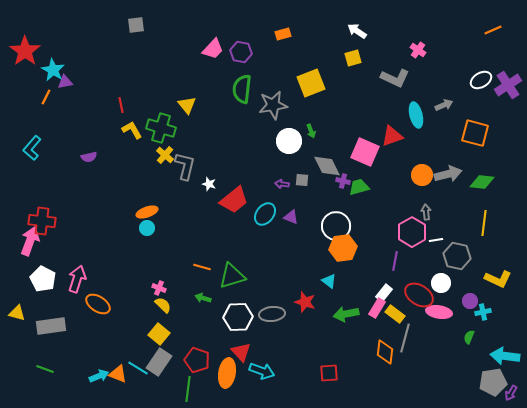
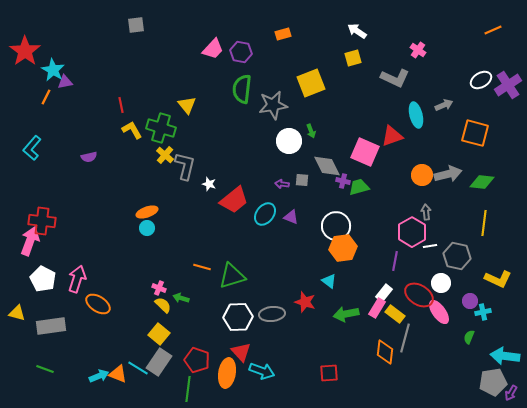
white line at (436, 240): moved 6 px left, 6 px down
green arrow at (203, 298): moved 22 px left
pink ellipse at (439, 312): rotated 45 degrees clockwise
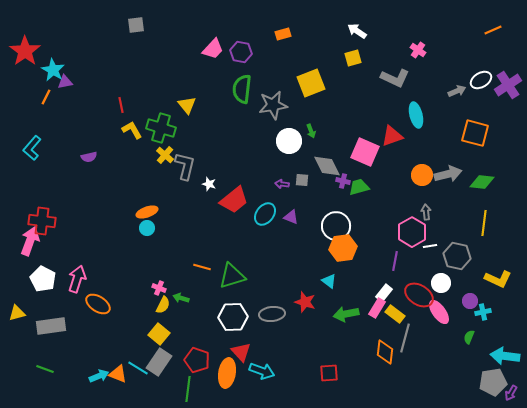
gray arrow at (444, 105): moved 13 px right, 14 px up
yellow semicircle at (163, 305): rotated 72 degrees clockwise
yellow triangle at (17, 313): rotated 30 degrees counterclockwise
white hexagon at (238, 317): moved 5 px left
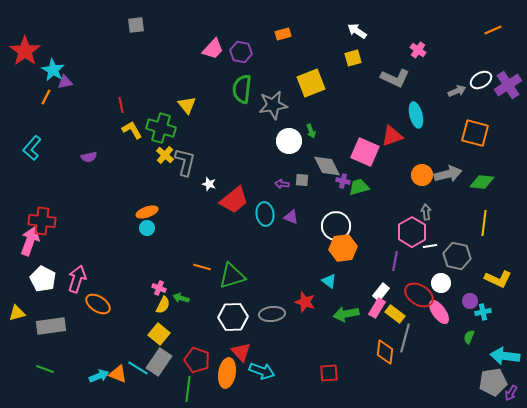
gray L-shape at (185, 166): moved 4 px up
cyan ellipse at (265, 214): rotated 45 degrees counterclockwise
white rectangle at (384, 293): moved 3 px left, 1 px up
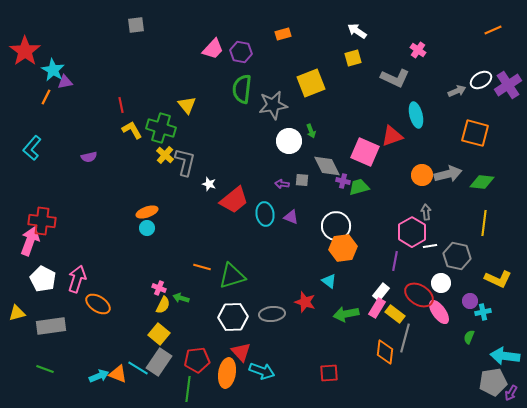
red pentagon at (197, 360): rotated 25 degrees counterclockwise
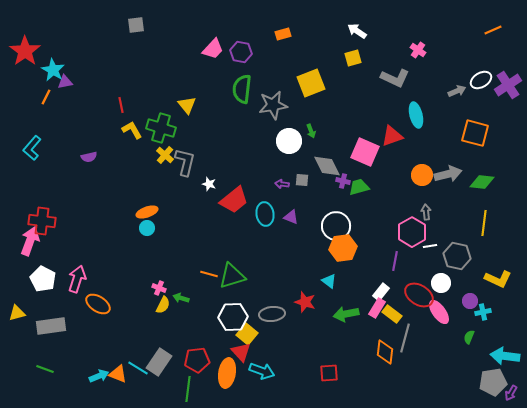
orange line at (202, 267): moved 7 px right, 7 px down
yellow rectangle at (395, 314): moved 3 px left
yellow square at (159, 334): moved 88 px right
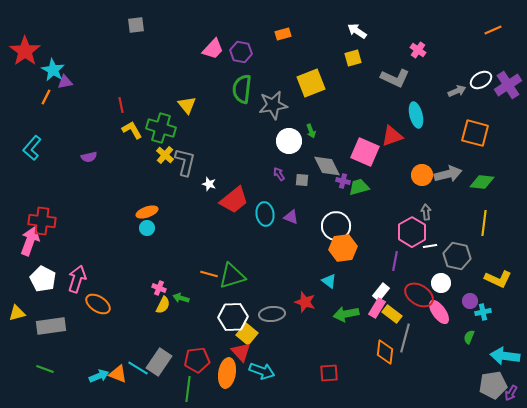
purple arrow at (282, 184): moved 3 px left, 10 px up; rotated 48 degrees clockwise
gray pentagon at (493, 382): moved 3 px down
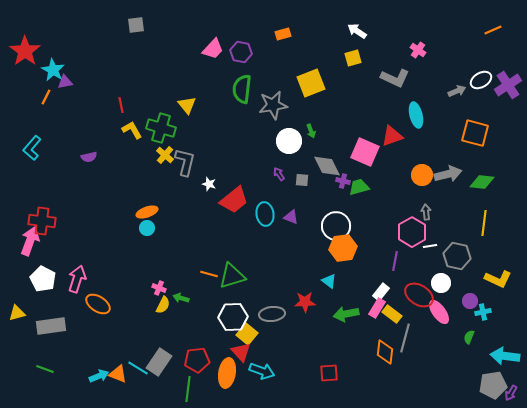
red star at (305, 302): rotated 20 degrees counterclockwise
